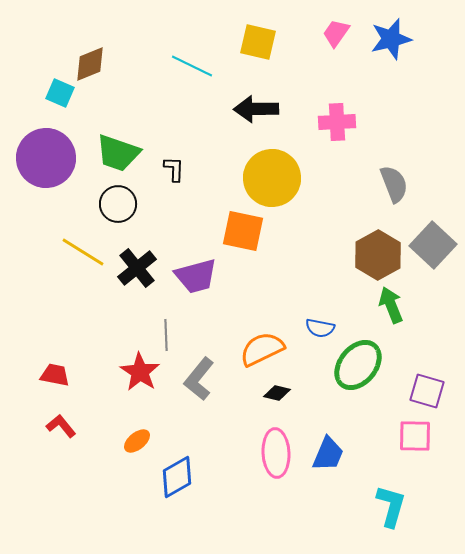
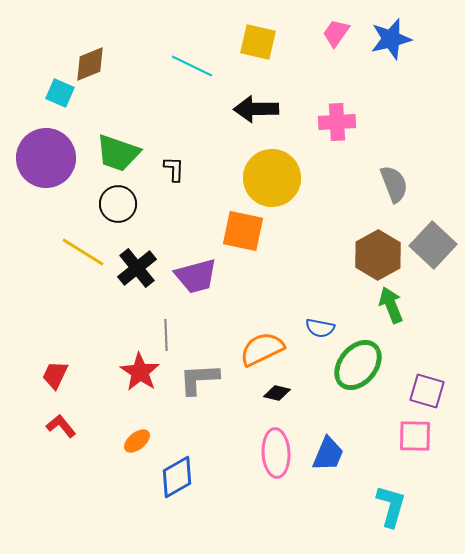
red trapezoid: rotated 76 degrees counterclockwise
gray L-shape: rotated 48 degrees clockwise
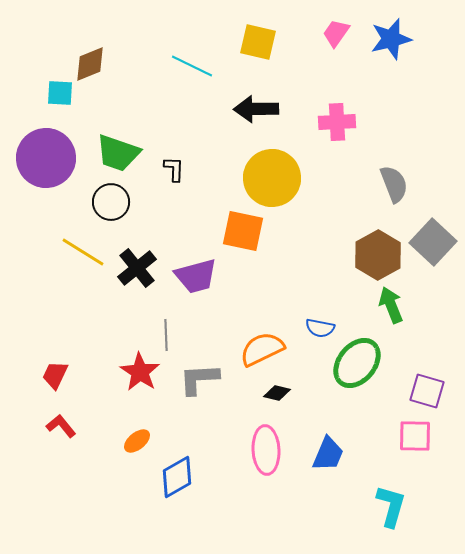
cyan square: rotated 20 degrees counterclockwise
black circle: moved 7 px left, 2 px up
gray square: moved 3 px up
green ellipse: moved 1 px left, 2 px up
pink ellipse: moved 10 px left, 3 px up
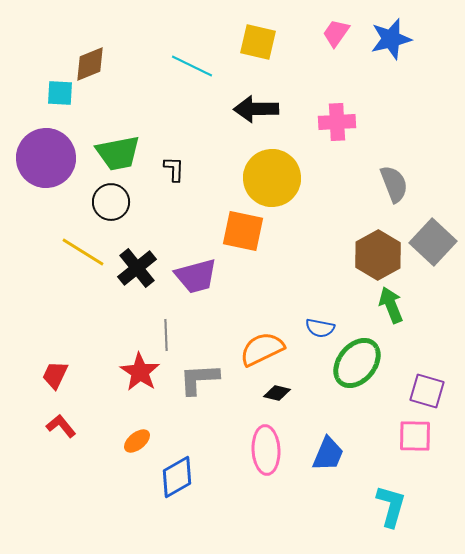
green trapezoid: rotated 30 degrees counterclockwise
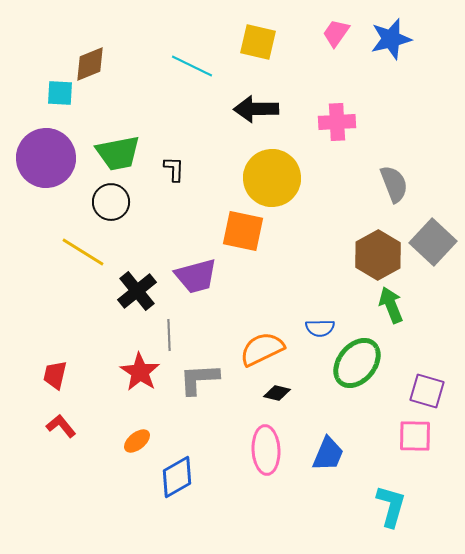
black cross: moved 23 px down
blue semicircle: rotated 12 degrees counterclockwise
gray line: moved 3 px right
red trapezoid: rotated 12 degrees counterclockwise
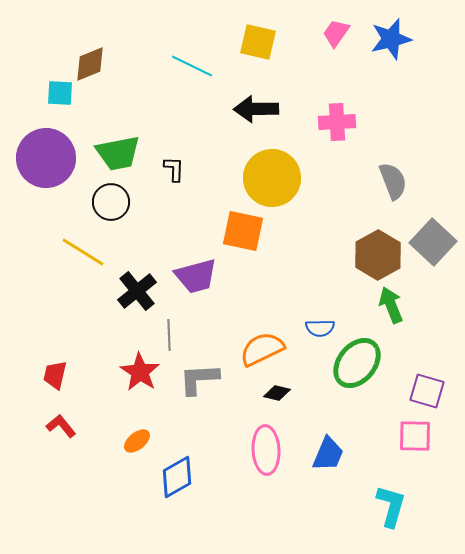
gray semicircle: moved 1 px left, 3 px up
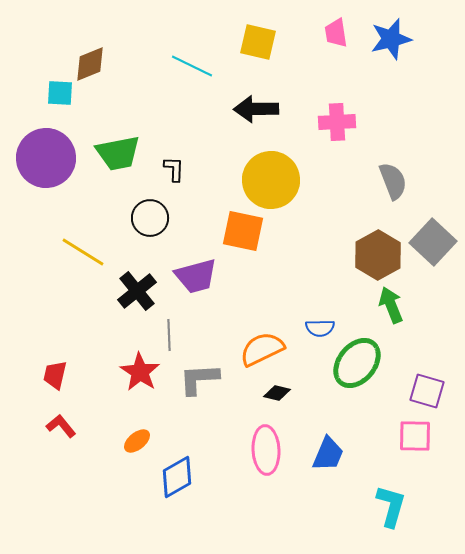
pink trapezoid: rotated 44 degrees counterclockwise
yellow circle: moved 1 px left, 2 px down
black circle: moved 39 px right, 16 px down
